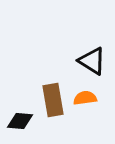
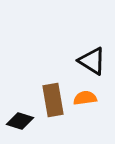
black diamond: rotated 12 degrees clockwise
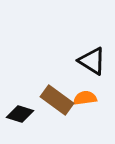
brown rectangle: moved 4 px right; rotated 44 degrees counterclockwise
black diamond: moved 7 px up
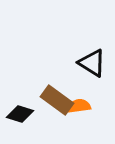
black triangle: moved 2 px down
orange semicircle: moved 6 px left, 8 px down
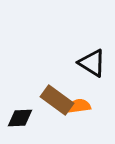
black diamond: moved 4 px down; rotated 20 degrees counterclockwise
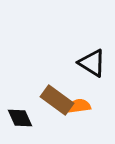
black diamond: rotated 68 degrees clockwise
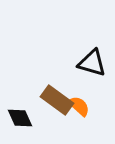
black triangle: rotated 16 degrees counterclockwise
orange semicircle: rotated 50 degrees clockwise
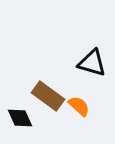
brown rectangle: moved 9 px left, 4 px up
